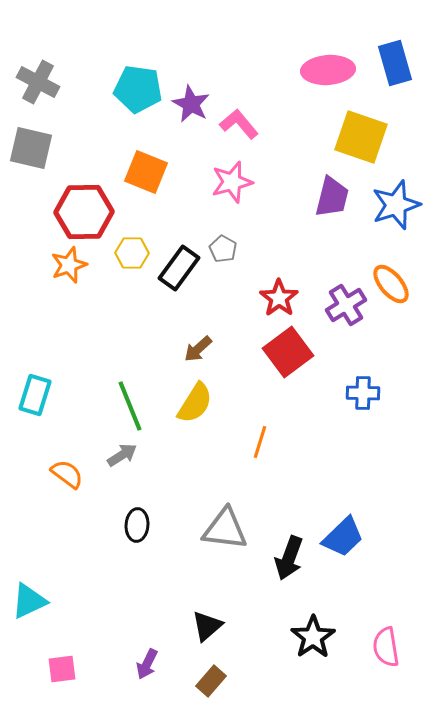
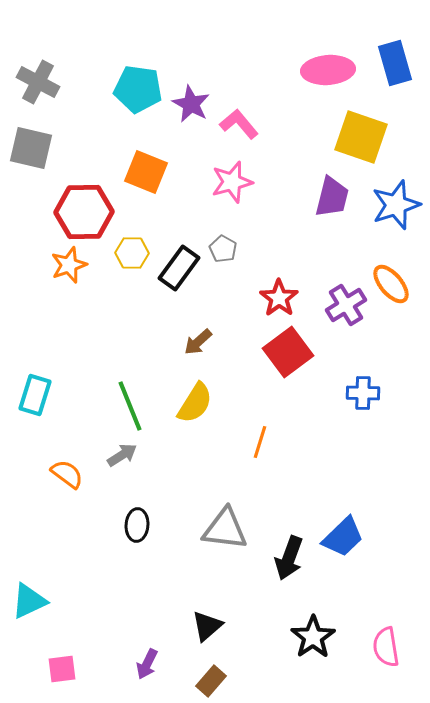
brown arrow: moved 7 px up
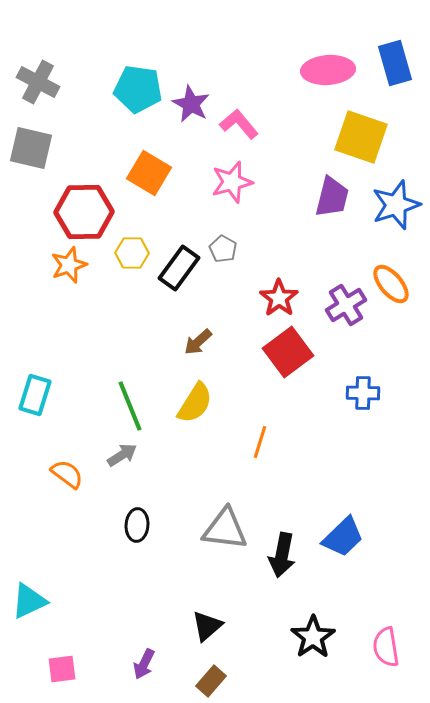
orange square: moved 3 px right, 1 px down; rotated 9 degrees clockwise
black arrow: moved 7 px left, 3 px up; rotated 9 degrees counterclockwise
purple arrow: moved 3 px left
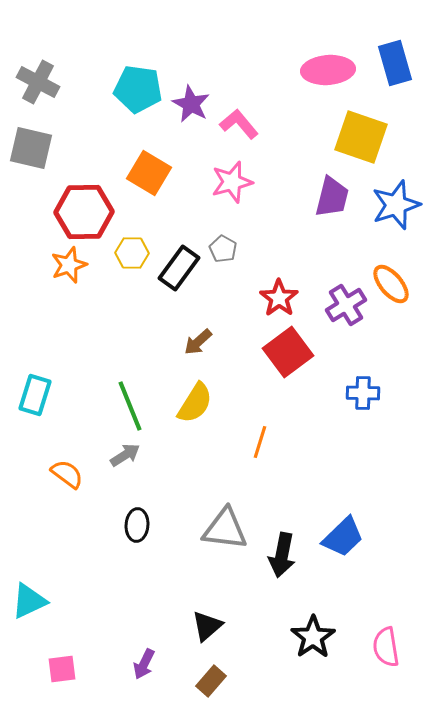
gray arrow: moved 3 px right
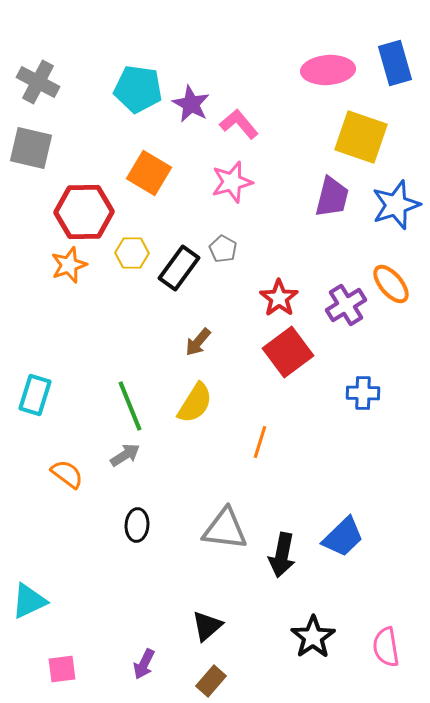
brown arrow: rotated 8 degrees counterclockwise
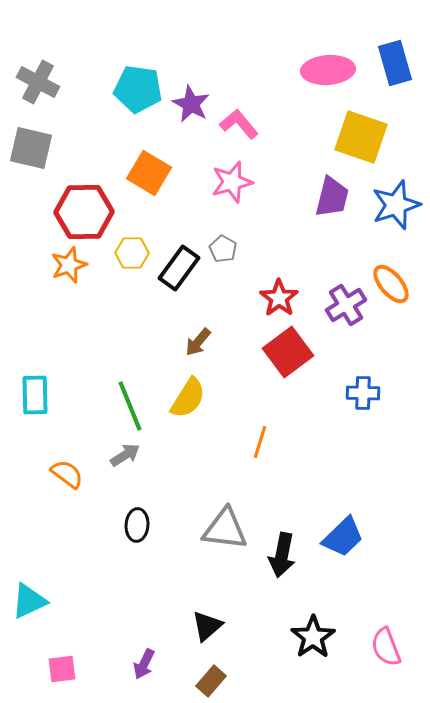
cyan rectangle: rotated 18 degrees counterclockwise
yellow semicircle: moved 7 px left, 5 px up
pink semicircle: rotated 12 degrees counterclockwise
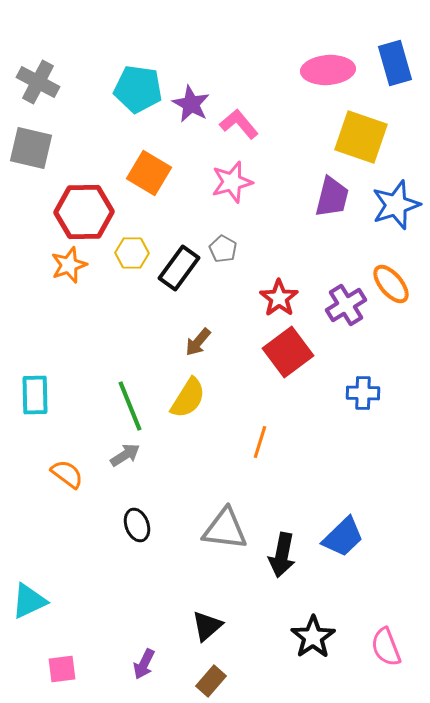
black ellipse: rotated 24 degrees counterclockwise
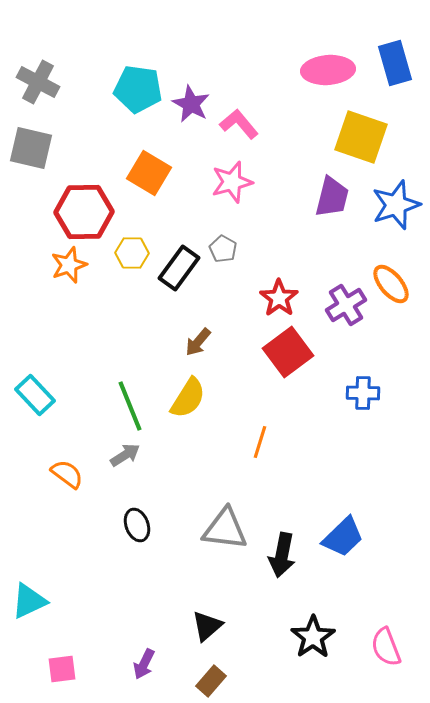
cyan rectangle: rotated 42 degrees counterclockwise
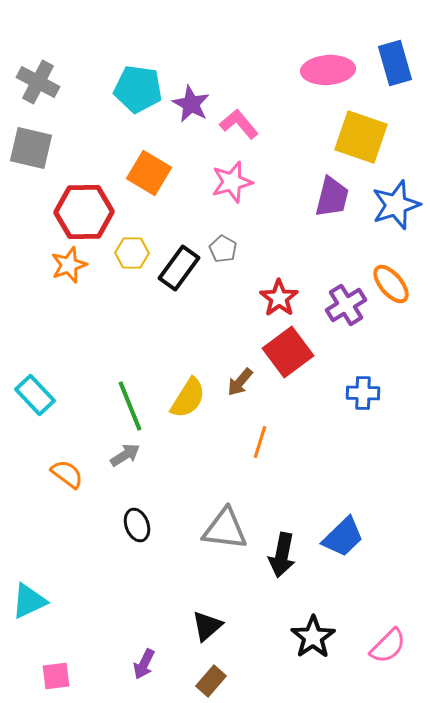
brown arrow: moved 42 px right, 40 px down
pink semicircle: moved 2 px right, 1 px up; rotated 114 degrees counterclockwise
pink square: moved 6 px left, 7 px down
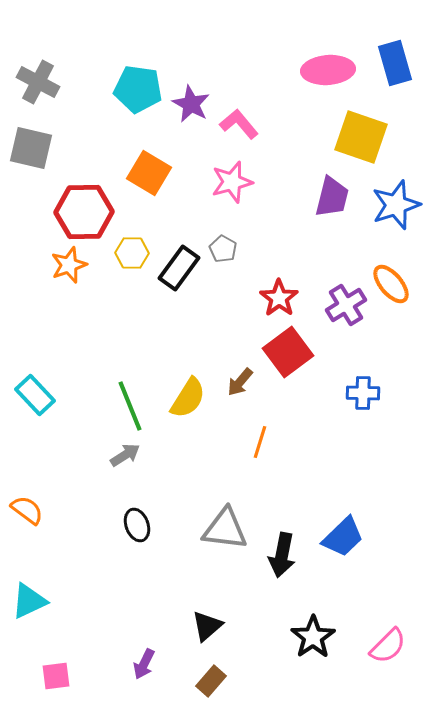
orange semicircle: moved 40 px left, 36 px down
